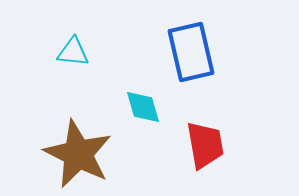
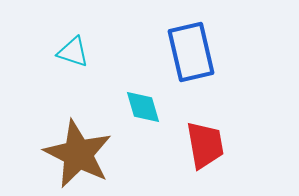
cyan triangle: rotated 12 degrees clockwise
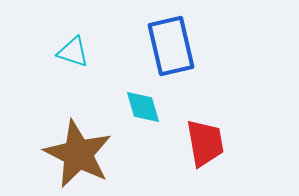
blue rectangle: moved 20 px left, 6 px up
red trapezoid: moved 2 px up
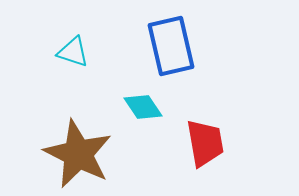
cyan diamond: rotated 18 degrees counterclockwise
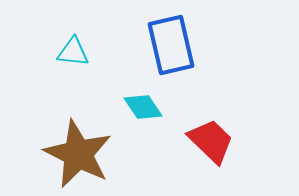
blue rectangle: moved 1 px up
cyan triangle: rotated 12 degrees counterclockwise
red trapezoid: moved 6 px right, 2 px up; rotated 36 degrees counterclockwise
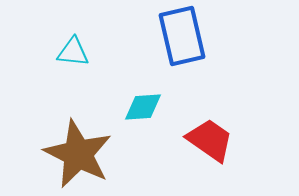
blue rectangle: moved 11 px right, 9 px up
cyan diamond: rotated 60 degrees counterclockwise
red trapezoid: moved 1 px left, 1 px up; rotated 9 degrees counterclockwise
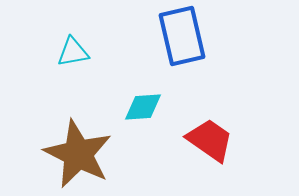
cyan triangle: rotated 16 degrees counterclockwise
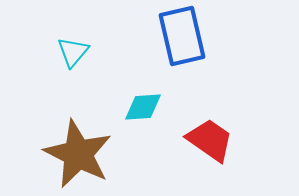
cyan triangle: rotated 40 degrees counterclockwise
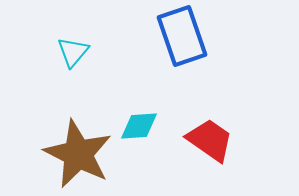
blue rectangle: rotated 6 degrees counterclockwise
cyan diamond: moved 4 px left, 19 px down
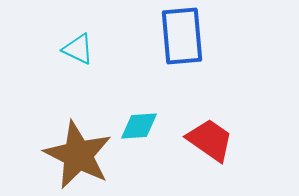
blue rectangle: rotated 14 degrees clockwise
cyan triangle: moved 5 px right, 3 px up; rotated 44 degrees counterclockwise
brown star: moved 1 px down
